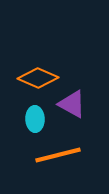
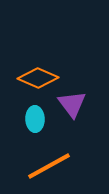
purple triangle: rotated 24 degrees clockwise
orange line: moved 9 px left, 11 px down; rotated 15 degrees counterclockwise
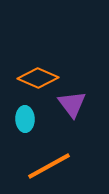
cyan ellipse: moved 10 px left
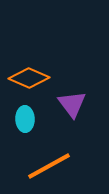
orange diamond: moved 9 px left
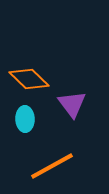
orange diamond: moved 1 px down; rotated 21 degrees clockwise
orange line: moved 3 px right
